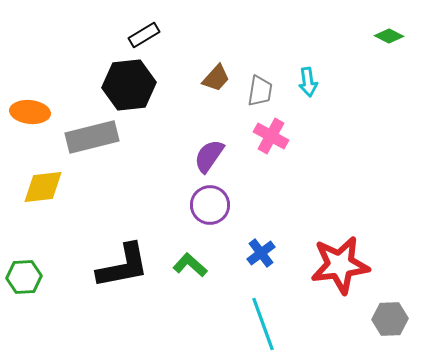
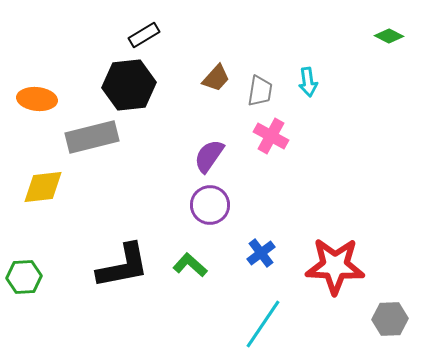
orange ellipse: moved 7 px right, 13 px up
red star: moved 5 px left, 1 px down; rotated 10 degrees clockwise
cyan line: rotated 54 degrees clockwise
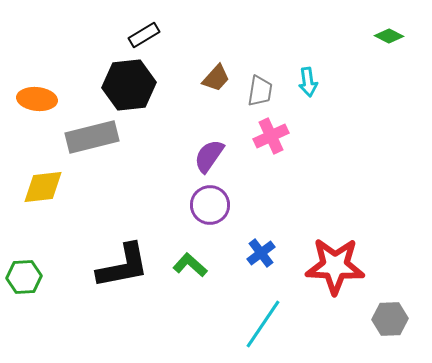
pink cross: rotated 36 degrees clockwise
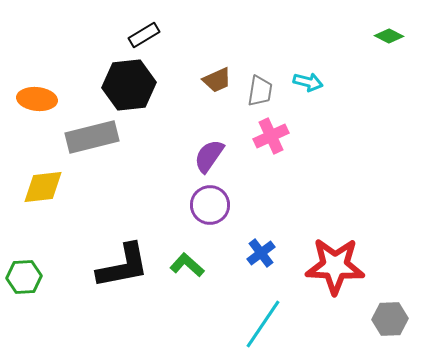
brown trapezoid: moved 1 px right, 2 px down; rotated 24 degrees clockwise
cyan arrow: rotated 68 degrees counterclockwise
green L-shape: moved 3 px left
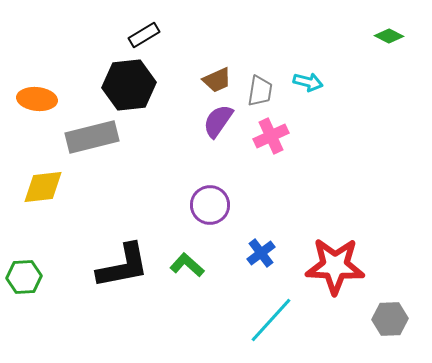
purple semicircle: moved 9 px right, 35 px up
cyan line: moved 8 px right, 4 px up; rotated 8 degrees clockwise
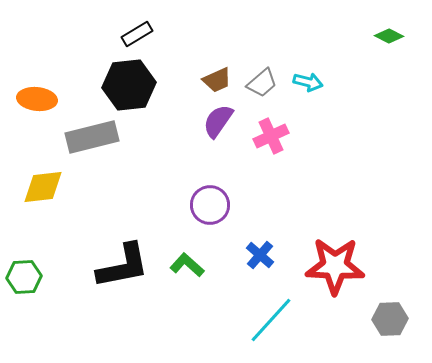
black rectangle: moved 7 px left, 1 px up
gray trapezoid: moved 2 px right, 8 px up; rotated 40 degrees clockwise
blue cross: moved 1 px left, 2 px down; rotated 12 degrees counterclockwise
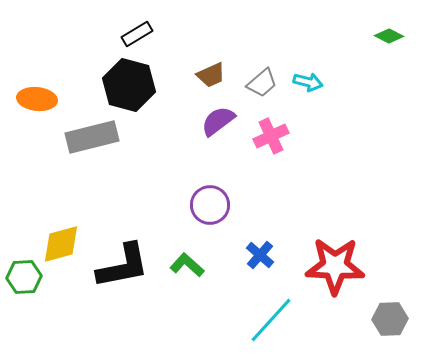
brown trapezoid: moved 6 px left, 5 px up
black hexagon: rotated 21 degrees clockwise
purple semicircle: rotated 18 degrees clockwise
yellow diamond: moved 18 px right, 57 px down; rotated 9 degrees counterclockwise
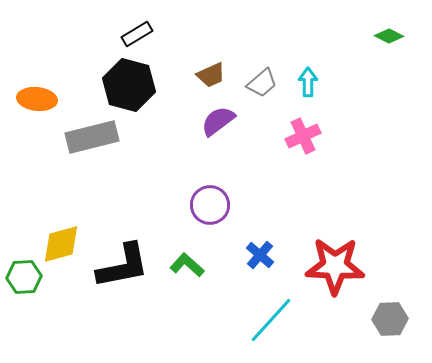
cyan arrow: rotated 104 degrees counterclockwise
pink cross: moved 32 px right
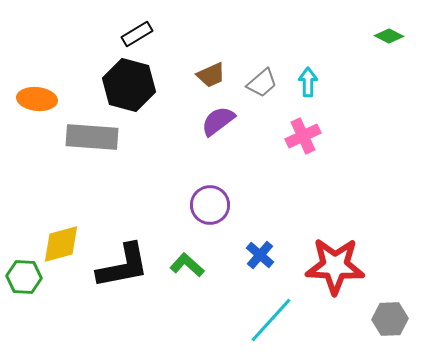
gray rectangle: rotated 18 degrees clockwise
green hexagon: rotated 8 degrees clockwise
